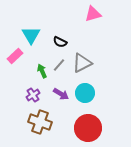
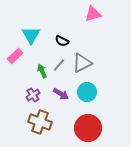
black semicircle: moved 2 px right, 1 px up
cyan circle: moved 2 px right, 1 px up
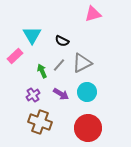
cyan triangle: moved 1 px right
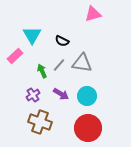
gray triangle: rotated 35 degrees clockwise
cyan circle: moved 4 px down
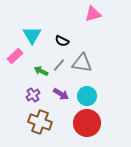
green arrow: moved 1 px left; rotated 40 degrees counterclockwise
red circle: moved 1 px left, 5 px up
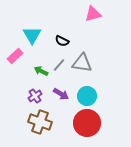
purple cross: moved 2 px right, 1 px down
